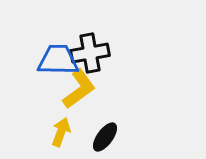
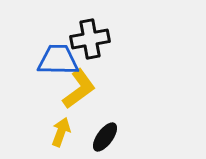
black cross: moved 14 px up
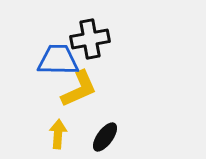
yellow L-shape: rotated 12 degrees clockwise
yellow arrow: moved 3 px left, 2 px down; rotated 16 degrees counterclockwise
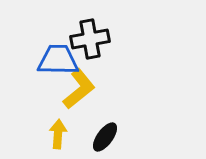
yellow L-shape: rotated 15 degrees counterclockwise
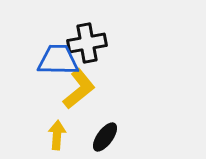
black cross: moved 3 px left, 4 px down
yellow arrow: moved 1 px left, 1 px down
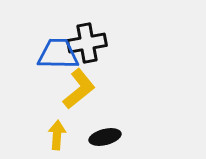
blue trapezoid: moved 6 px up
black ellipse: rotated 40 degrees clockwise
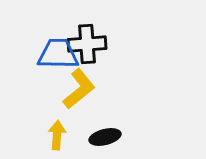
black cross: moved 1 px down; rotated 6 degrees clockwise
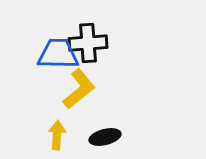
black cross: moved 1 px right, 1 px up
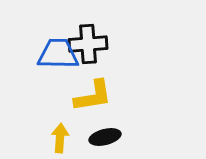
black cross: moved 1 px down
yellow L-shape: moved 14 px right, 7 px down; rotated 30 degrees clockwise
yellow arrow: moved 3 px right, 3 px down
